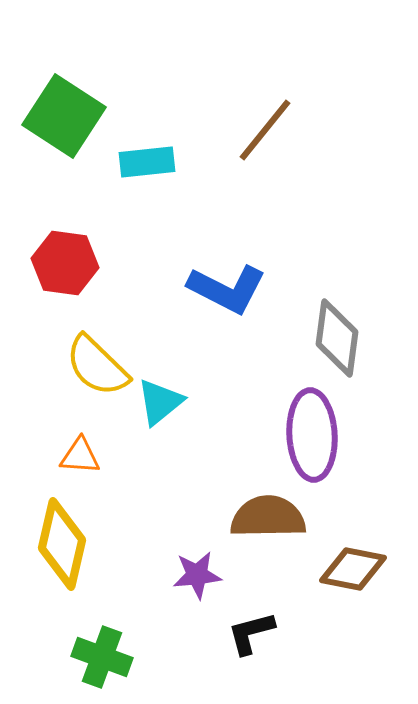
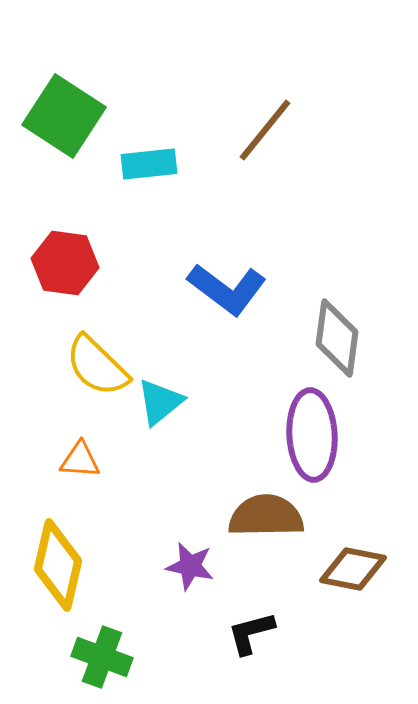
cyan rectangle: moved 2 px right, 2 px down
blue L-shape: rotated 10 degrees clockwise
orange triangle: moved 4 px down
brown semicircle: moved 2 px left, 1 px up
yellow diamond: moved 4 px left, 21 px down
purple star: moved 7 px left, 9 px up; rotated 18 degrees clockwise
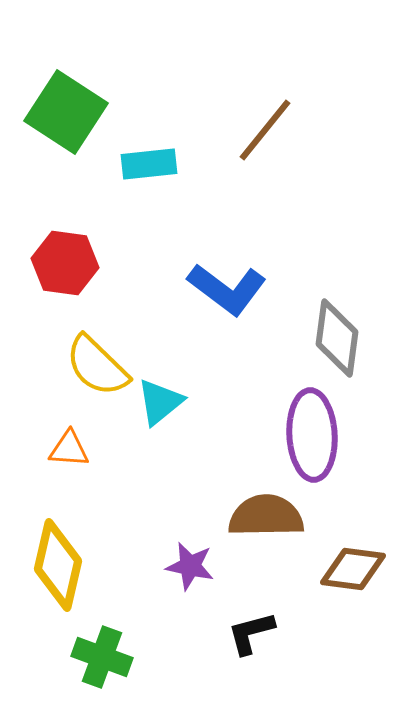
green square: moved 2 px right, 4 px up
orange triangle: moved 11 px left, 11 px up
brown diamond: rotated 4 degrees counterclockwise
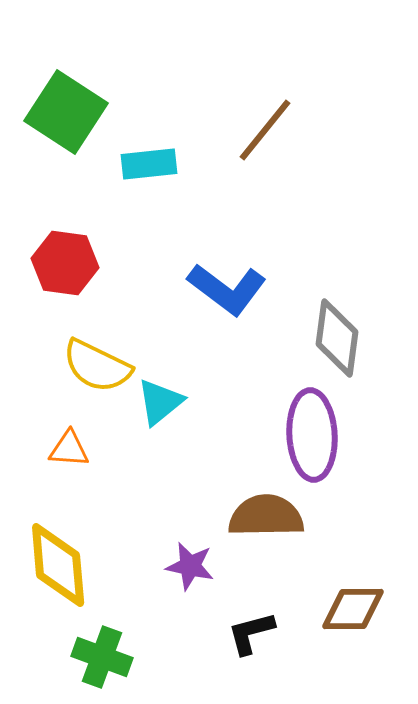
yellow semicircle: rotated 18 degrees counterclockwise
yellow diamond: rotated 18 degrees counterclockwise
brown diamond: moved 40 px down; rotated 8 degrees counterclockwise
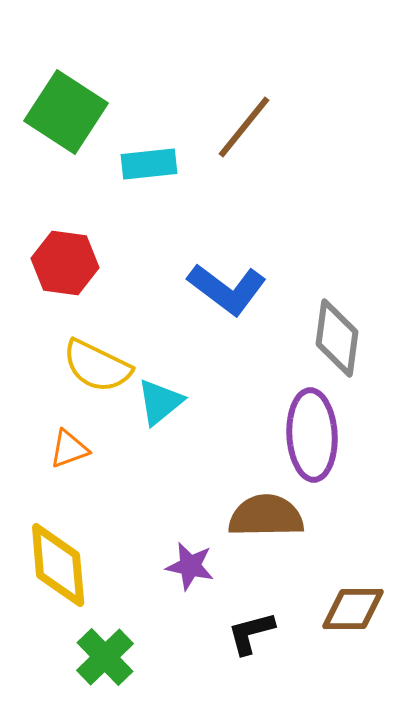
brown line: moved 21 px left, 3 px up
orange triangle: rotated 24 degrees counterclockwise
green cross: moved 3 px right; rotated 26 degrees clockwise
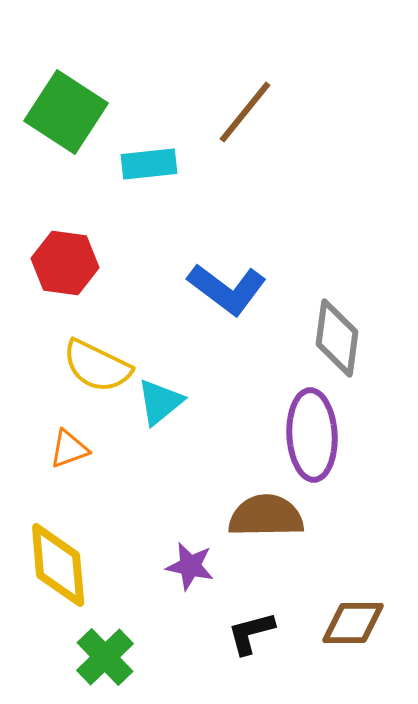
brown line: moved 1 px right, 15 px up
brown diamond: moved 14 px down
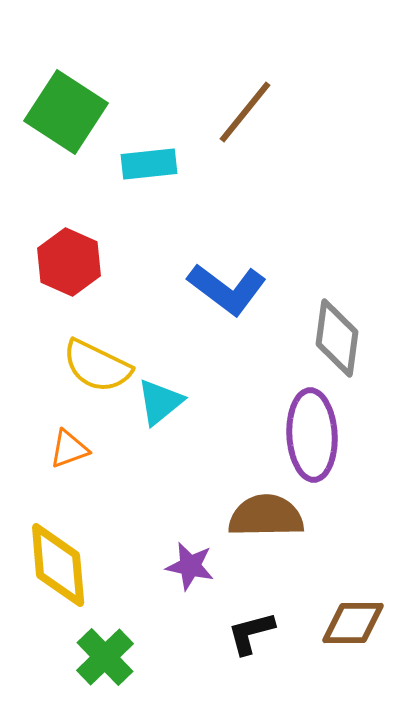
red hexagon: moved 4 px right, 1 px up; rotated 16 degrees clockwise
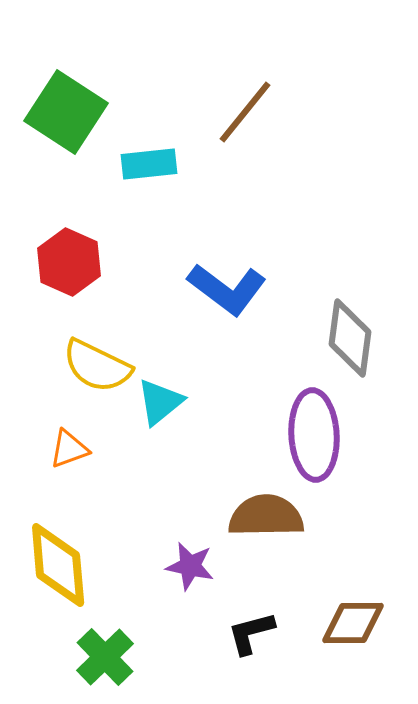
gray diamond: moved 13 px right
purple ellipse: moved 2 px right
